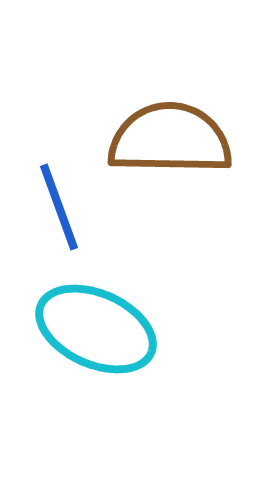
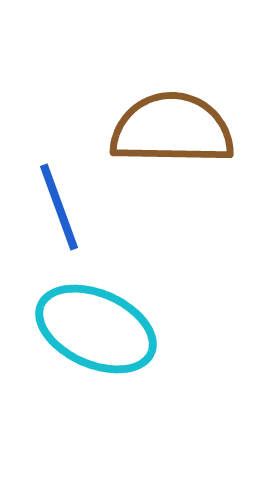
brown semicircle: moved 2 px right, 10 px up
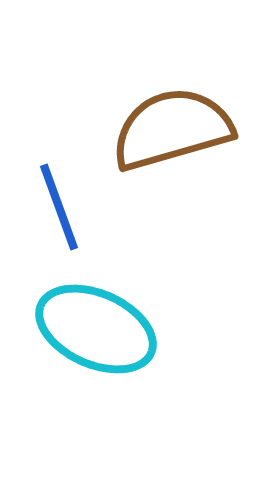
brown semicircle: rotated 17 degrees counterclockwise
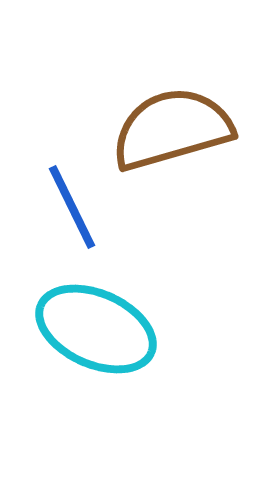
blue line: moved 13 px right; rotated 6 degrees counterclockwise
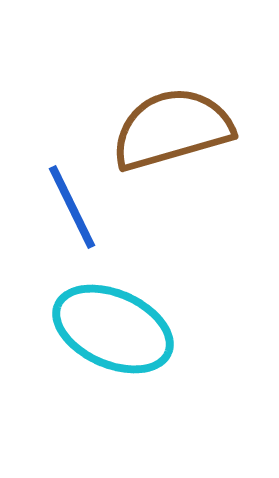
cyan ellipse: moved 17 px right
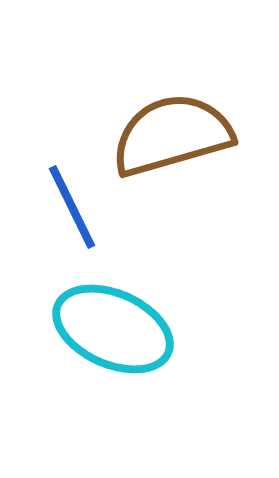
brown semicircle: moved 6 px down
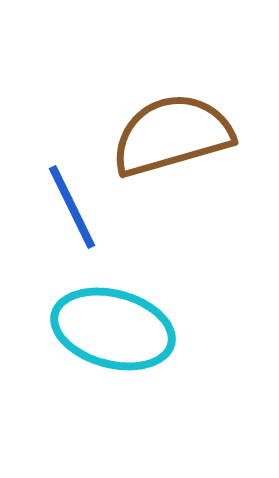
cyan ellipse: rotated 9 degrees counterclockwise
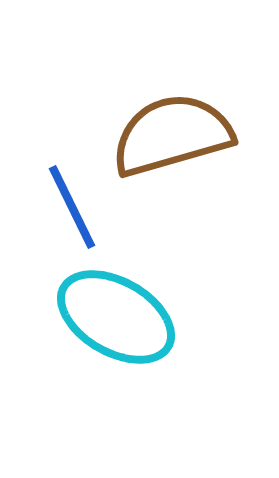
cyan ellipse: moved 3 px right, 12 px up; rotated 15 degrees clockwise
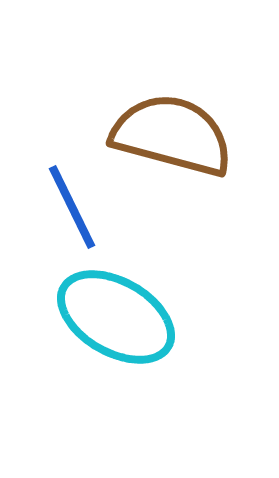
brown semicircle: rotated 31 degrees clockwise
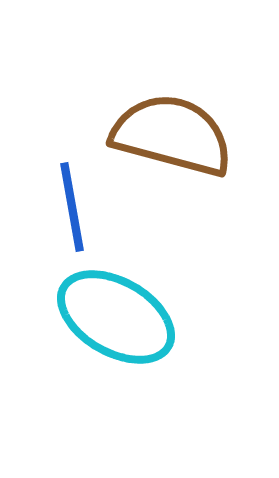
blue line: rotated 16 degrees clockwise
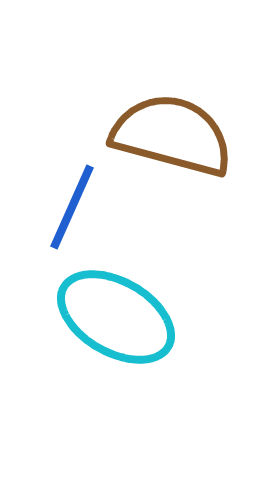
blue line: rotated 34 degrees clockwise
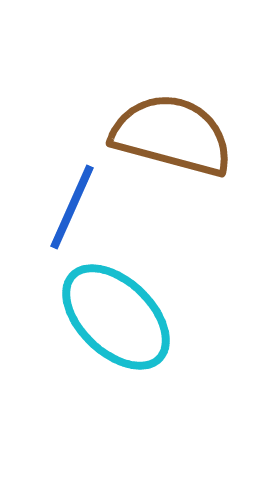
cyan ellipse: rotated 14 degrees clockwise
